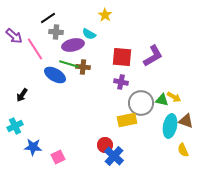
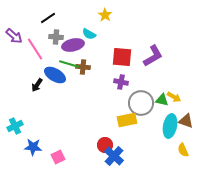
gray cross: moved 5 px down
black arrow: moved 15 px right, 10 px up
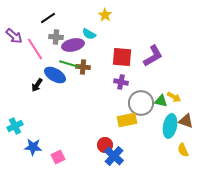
green triangle: moved 1 px left, 1 px down
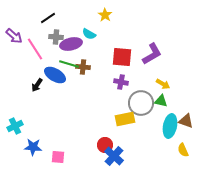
purple ellipse: moved 2 px left, 1 px up
purple L-shape: moved 1 px left, 2 px up
yellow arrow: moved 11 px left, 13 px up
yellow rectangle: moved 2 px left, 1 px up
pink square: rotated 32 degrees clockwise
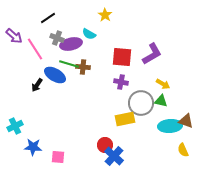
gray cross: moved 1 px right, 1 px down; rotated 16 degrees clockwise
cyan ellipse: rotated 75 degrees clockwise
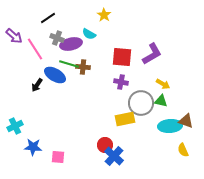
yellow star: moved 1 px left
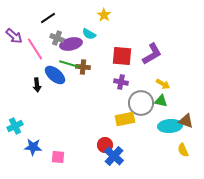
red square: moved 1 px up
blue ellipse: rotated 10 degrees clockwise
black arrow: rotated 40 degrees counterclockwise
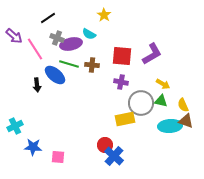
brown cross: moved 9 px right, 2 px up
yellow semicircle: moved 45 px up
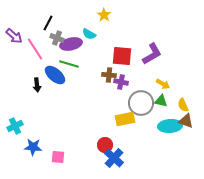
black line: moved 5 px down; rotated 28 degrees counterclockwise
brown cross: moved 17 px right, 10 px down
blue cross: moved 2 px down
